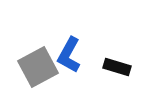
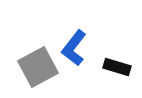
blue L-shape: moved 5 px right, 7 px up; rotated 9 degrees clockwise
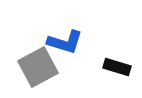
blue L-shape: moved 9 px left, 6 px up; rotated 111 degrees counterclockwise
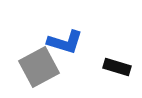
gray square: moved 1 px right
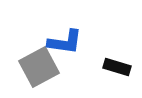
blue L-shape: rotated 9 degrees counterclockwise
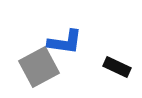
black rectangle: rotated 8 degrees clockwise
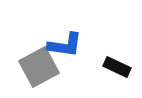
blue L-shape: moved 3 px down
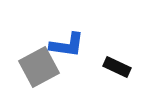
blue L-shape: moved 2 px right
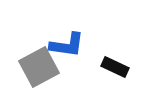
black rectangle: moved 2 px left
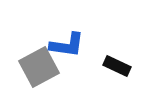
black rectangle: moved 2 px right, 1 px up
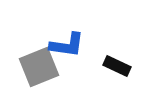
gray square: rotated 6 degrees clockwise
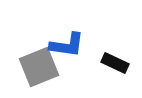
black rectangle: moved 2 px left, 3 px up
